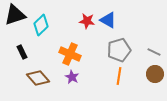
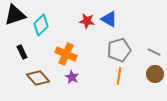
blue triangle: moved 1 px right, 1 px up
orange cross: moved 4 px left
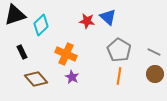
blue triangle: moved 1 px left, 2 px up; rotated 12 degrees clockwise
gray pentagon: rotated 25 degrees counterclockwise
brown diamond: moved 2 px left, 1 px down
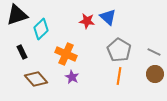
black triangle: moved 2 px right
cyan diamond: moved 4 px down
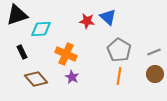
cyan diamond: rotated 40 degrees clockwise
gray line: rotated 48 degrees counterclockwise
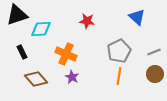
blue triangle: moved 29 px right
gray pentagon: moved 1 px down; rotated 15 degrees clockwise
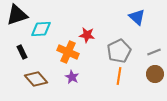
red star: moved 14 px down
orange cross: moved 2 px right, 2 px up
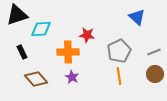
orange cross: rotated 25 degrees counterclockwise
orange line: rotated 18 degrees counterclockwise
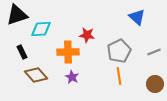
brown circle: moved 10 px down
brown diamond: moved 4 px up
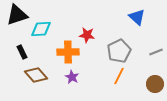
gray line: moved 2 px right
orange line: rotated 36 degrees clockwise
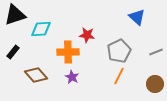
black triangle: moved 2 px left
black rectangle: moved 9 px left; rotated 64 degrees clockwise
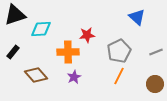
red star: rotated 14 degrees counterclockwise
purple star: moved 2 px right; rotated 16 degrees clockwise
